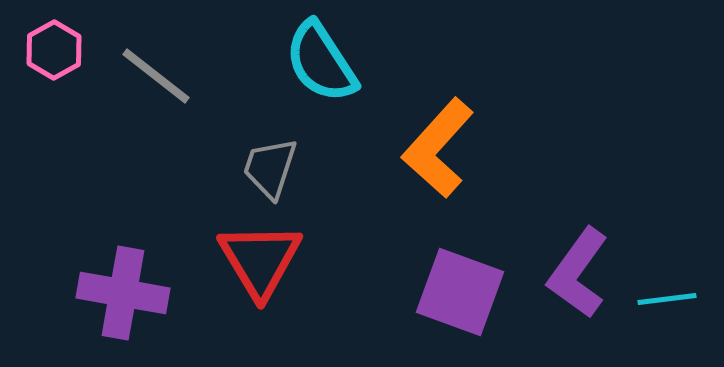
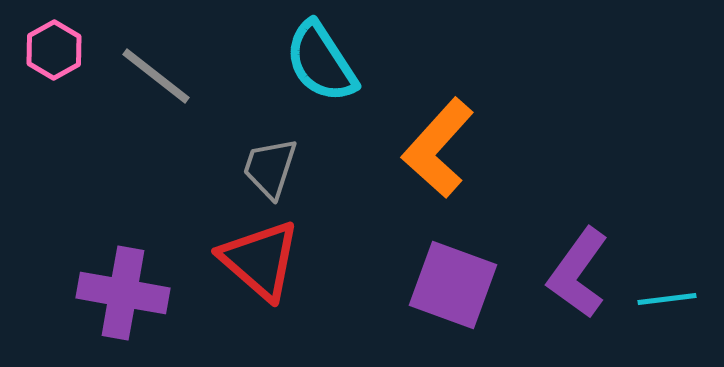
red triangle: rotated 18 degrees counterclockwise
purple square: moved 7 px left, 7 px up
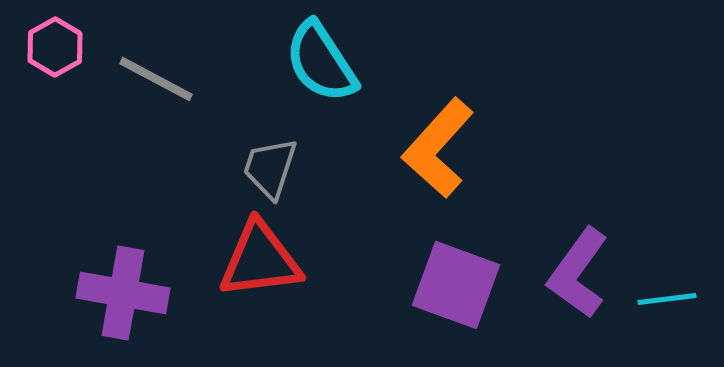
pink hexagon: moved 1 px right, 3 px up
gray line: moved 3 px down; rotated 10 degrees counterclockwise
red triangle: rotated 48 degrees counterclockwise
purple square: moved 3 px right
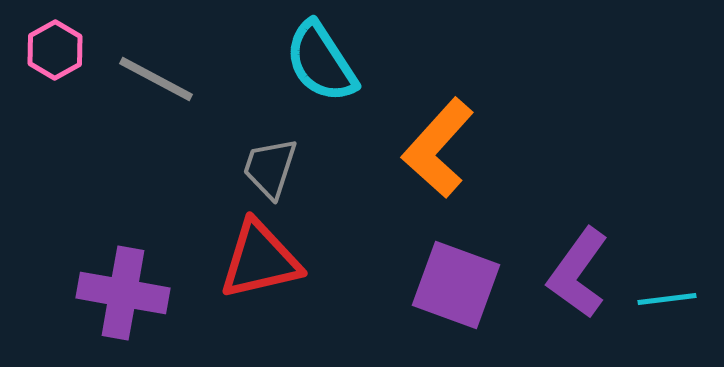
pink hexagon: moved 3 px down
red triangle: rotated 6 degrees counterclockwise
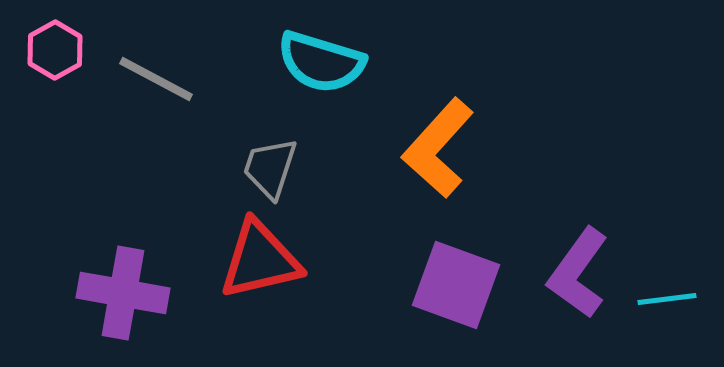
cyan semicircle: rotated 40 degrees counterclockwise
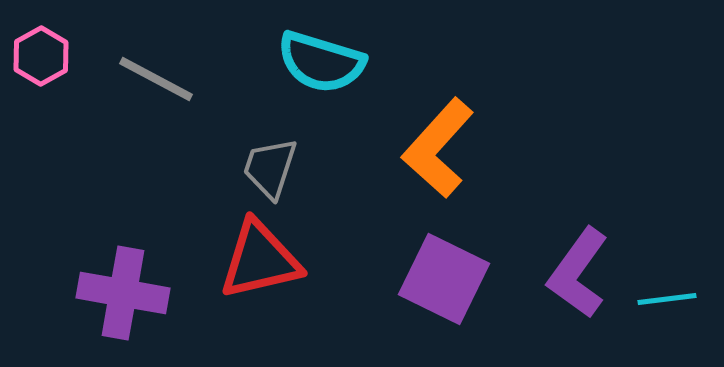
pink hexagon: moved 14 px left, 6 px down
purple square: moved 12 px left, 6 px up; rotated 6 degrees clockwise
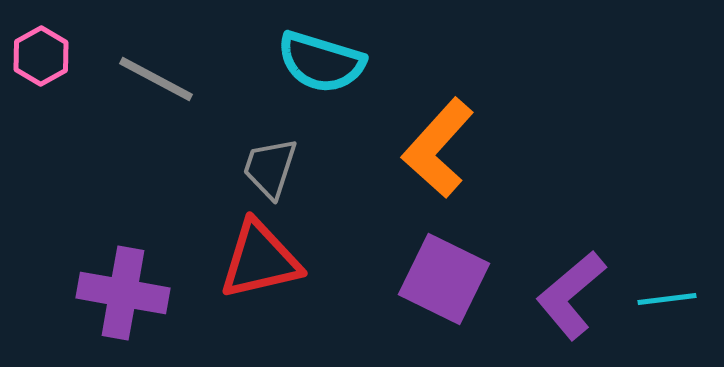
purple L-shape: moved 7 px left, 22 px down; rotated 14 degrees clockwise
